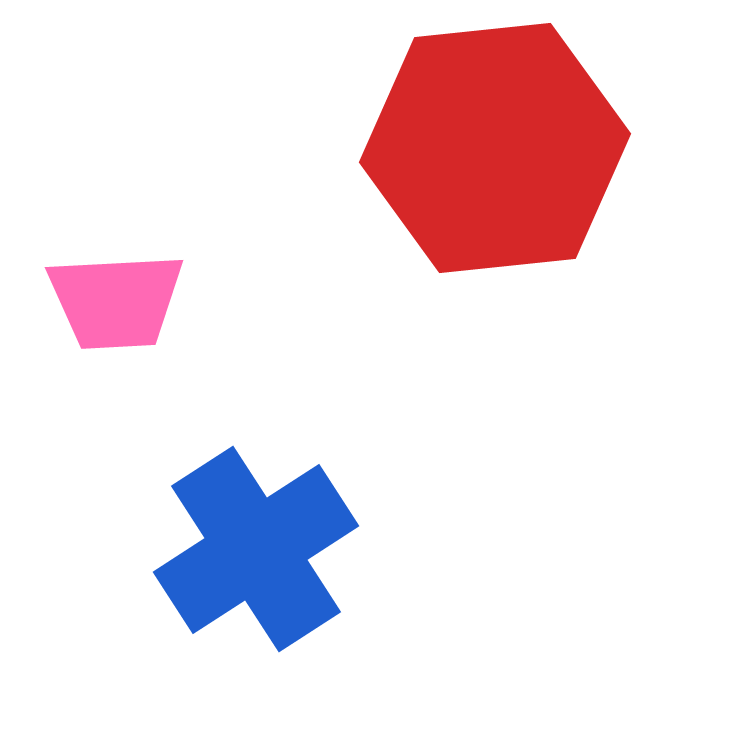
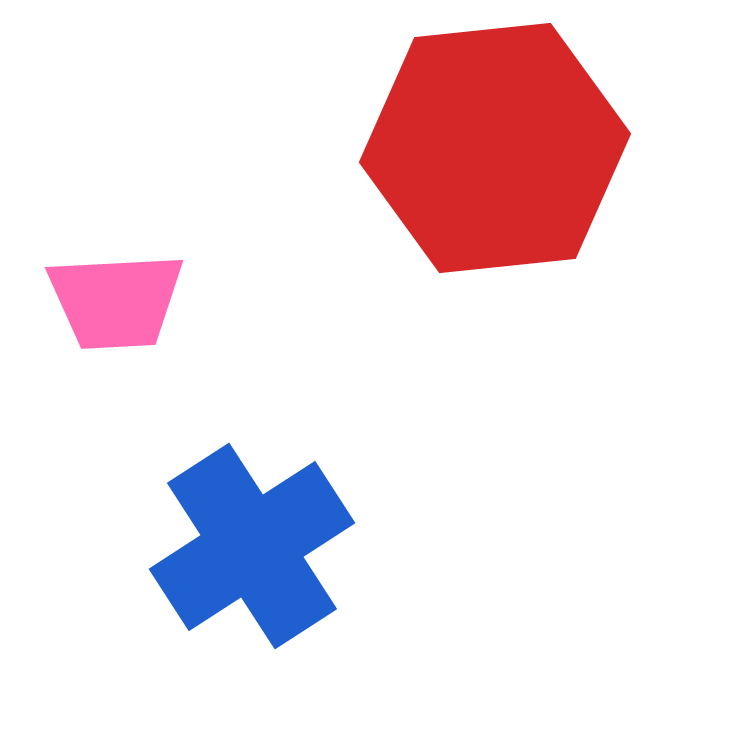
blue cross: moved 4 px left, 3 px up
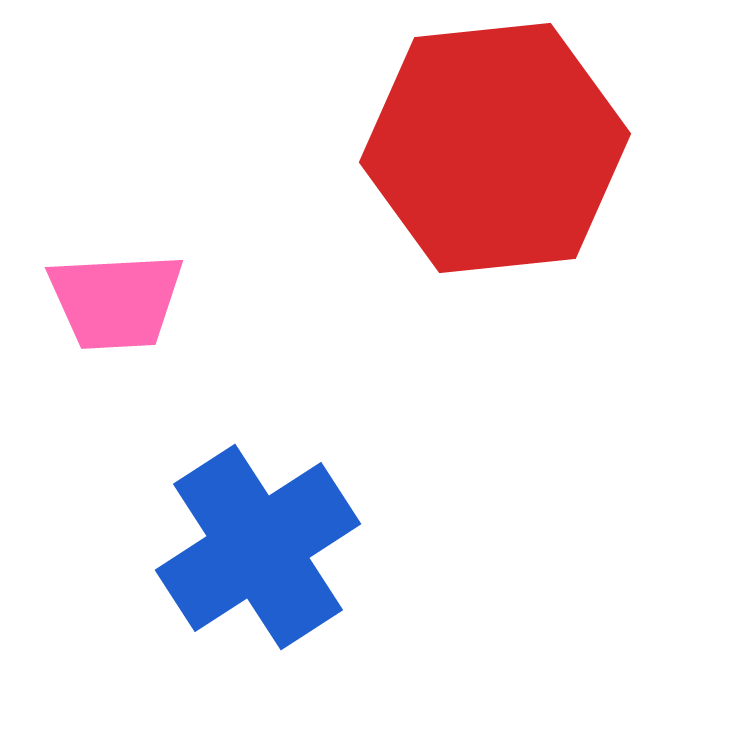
blue cross: moved 6 px right, 1 px down
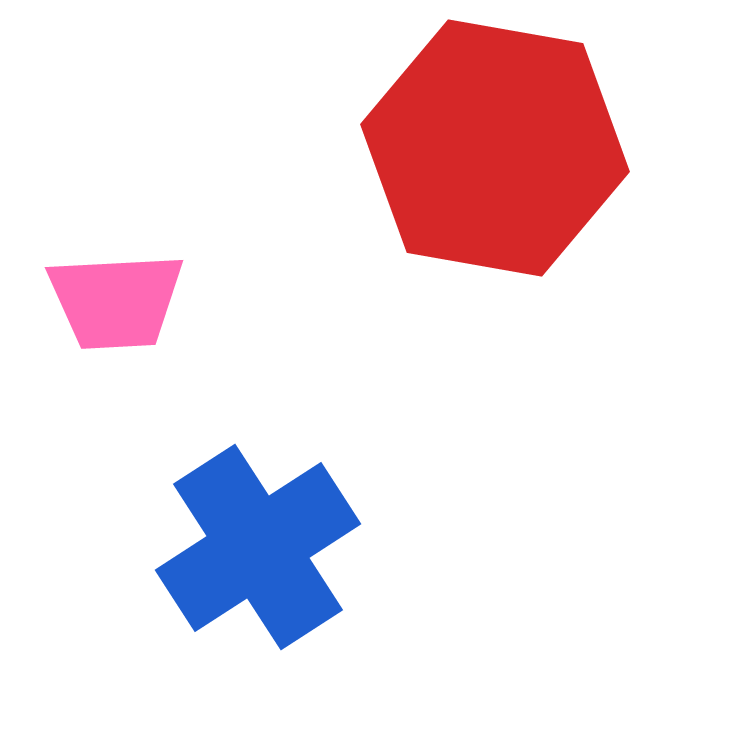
red hexagon: rotated 16 degrees clockwise
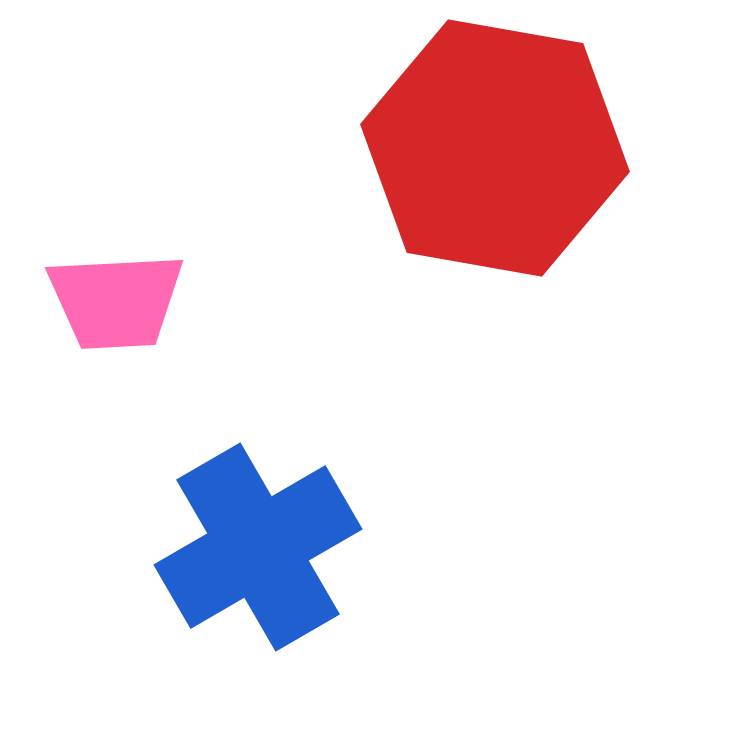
blue cross: rotated 3 degrees clockwise
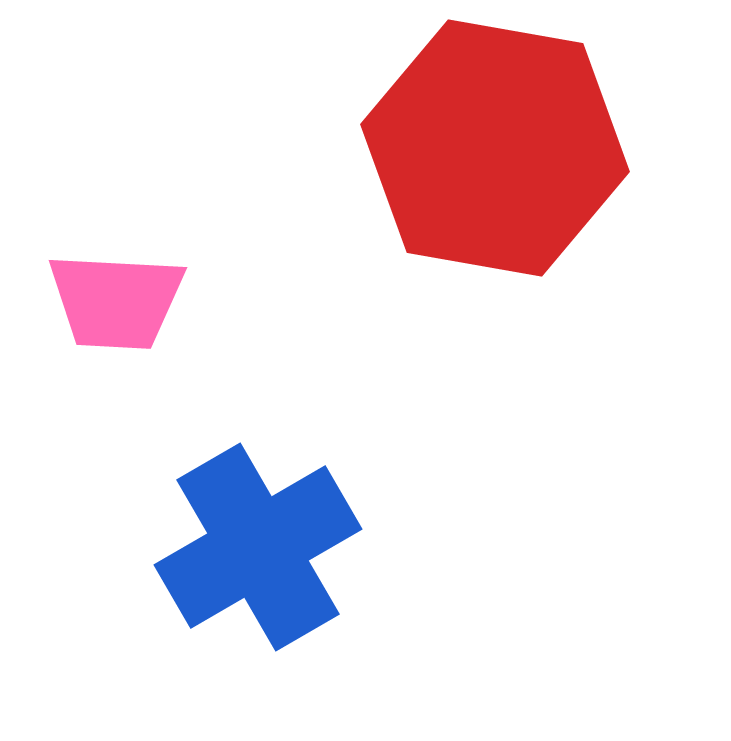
pink trapezoid: rotated 6 degrees clockwise
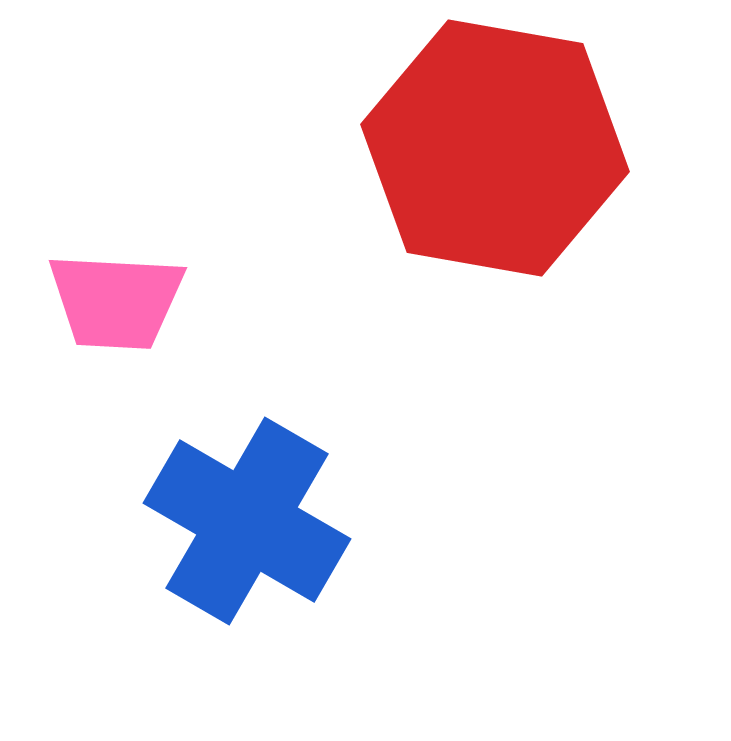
blue cross: moved 11 px left, 26 px up; rotated 30 degrees counterclockwise
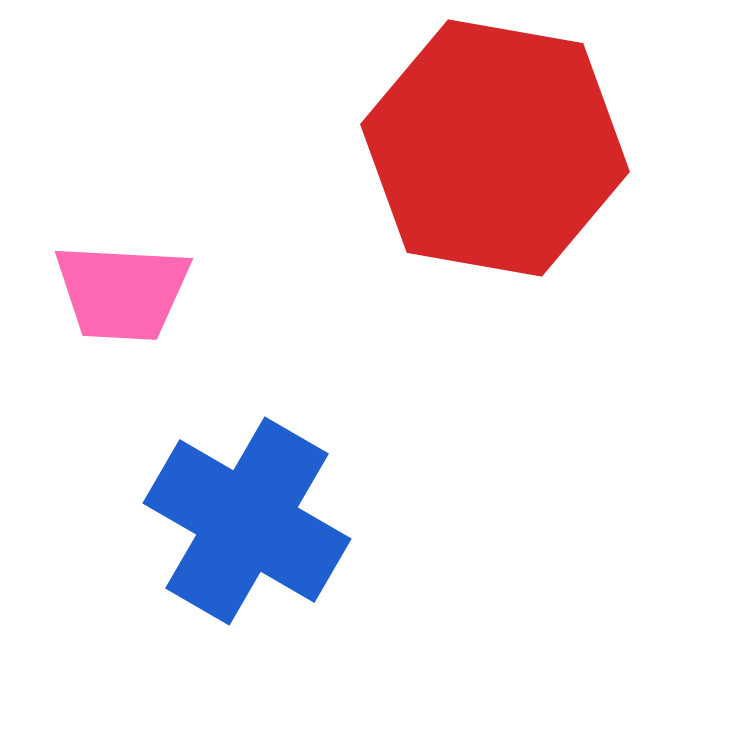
pink trapezoid: moved 6 px right, 9 px up
